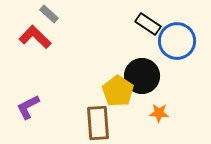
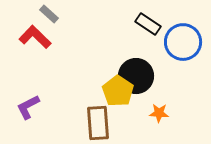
blue circle: moved 6 px right, 1 px down
black circle: moved 6 px left
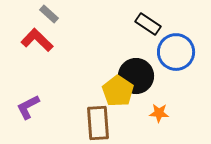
red L-shape: moved 2 px right, 3 px down
blue circle: moved 7 px left, 10 px down
